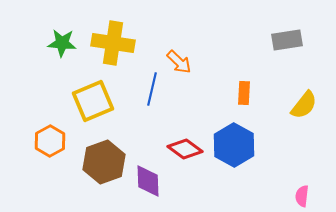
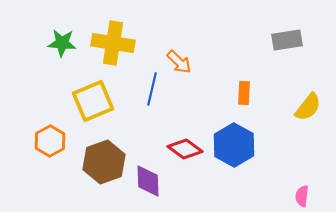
yellow semicircle: moved 4 px right, 2 px down
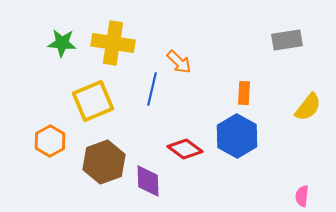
blue hexagon: moved 3 px right, 9 px up
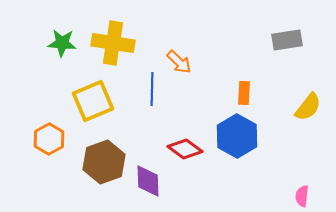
blue line: rotated 12 degrees counterclockwise
orange hexagon: moved 1 px left, 2 px up
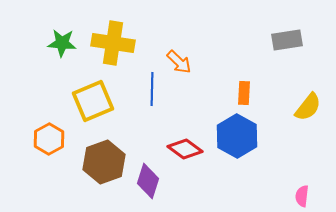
purple diamond: rotated 20 degrees clockwise
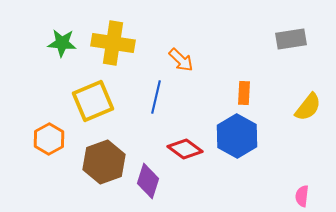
gray rectangle: moved 4 px right, 1 px up
orange arrow: moved 2 px right, 2 px up
blue line: moved 4 px right, 8 px down; rotated 12 degrees clockwise
